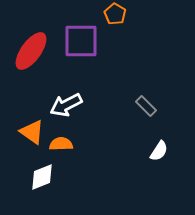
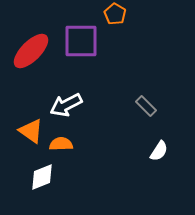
red ellipse: rotated 9 degrees clockwise
orange triangle: moved 1 px left, 1 px up
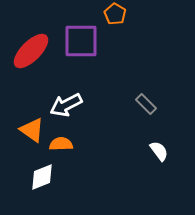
gray rectangle: moved 2 px up
orange triangle: moved 1 px right, 1 px up
white semicircle: rotated 70 degrees counterclockwise
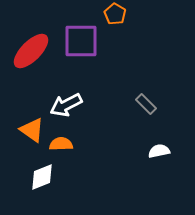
white semicircle: rotated 65 degrees counterclockwise
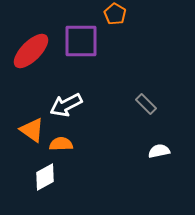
white diamond: moved 3 px right; rotated 8 degrees counterclockwise
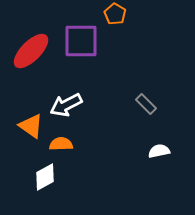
orange triangle: moved 1 px left, 4 px up
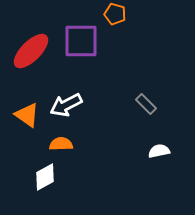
orange pentagon: rotated 15 degrees counterclockwise
orange triangle: moved 4 px left, 11 px up
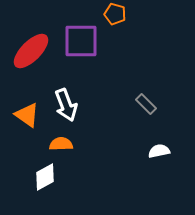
white arrow: rotated 84 degrees counterclockwise
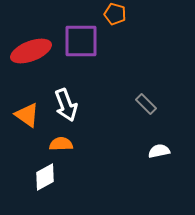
red ellipse: rotated 24 degrees clockwise
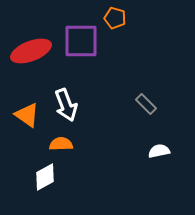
orange pentagon: moved 4 px down
